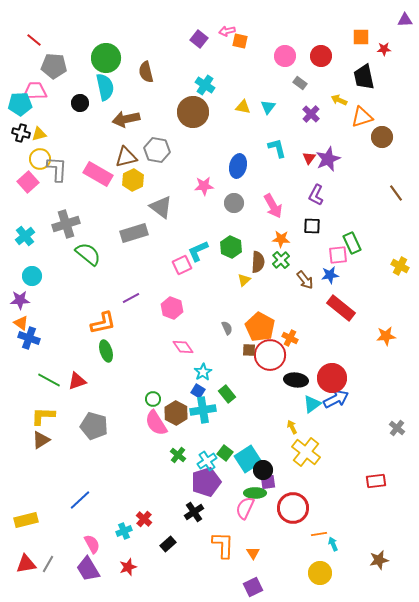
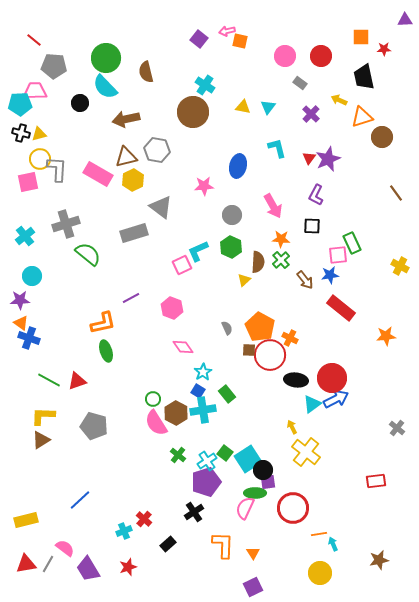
cyan semicircle at (105, 87): rotated 148 degrees clockwise
pink square at (28, 182): rotated 30 degrees clockwise
gray circle at (234, 203): moved 2 px left, 12 px down
pink semicircle at (92, 544): moved 27 px left, 4 px down; rotated 24 degrees counterclockwise
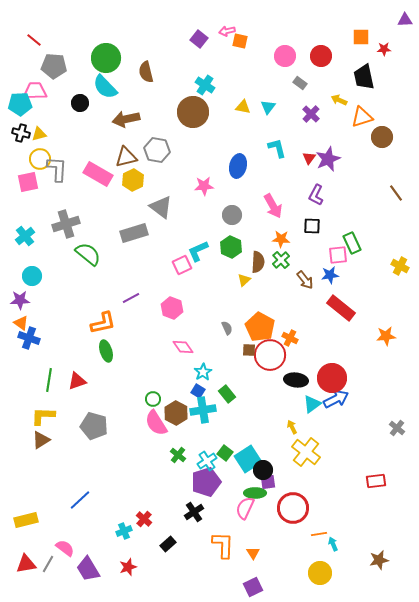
green line at (49, 380): rotated 70 degrees clockwise
